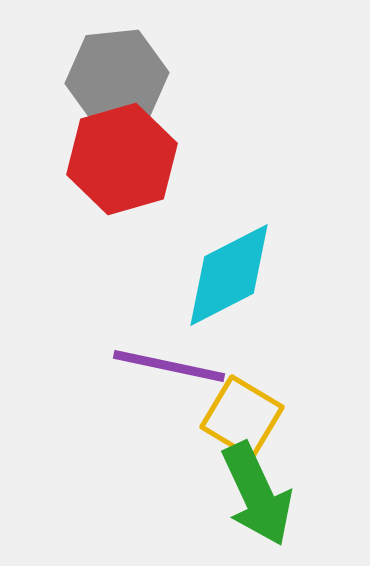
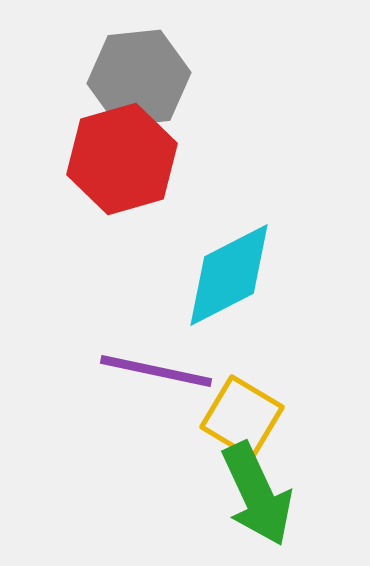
gray hexagon: moved 22 px right
purple line: moved 13 px left, 5 px down
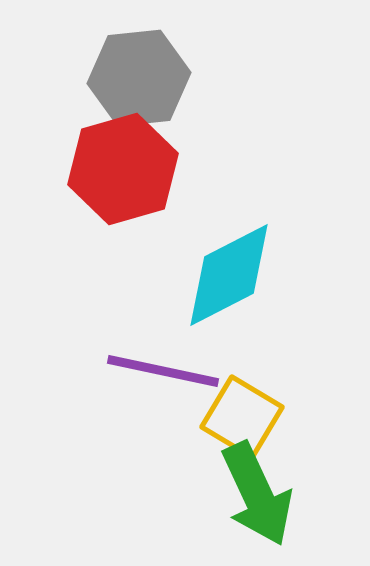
red hexagon: moved 1 px right, 10 px down
purple line: moved 7 px right
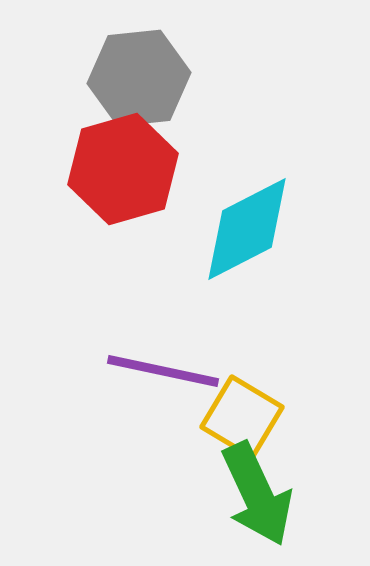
cyan diamond: moved 18 px right, 46 px up
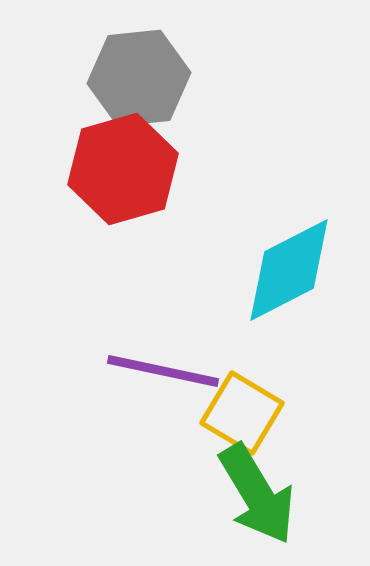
cyan diamond: moved 42 px right, 41 px down
yellow square: moved 4 px up
green arrow: rotated 6 degrees counterclockwise
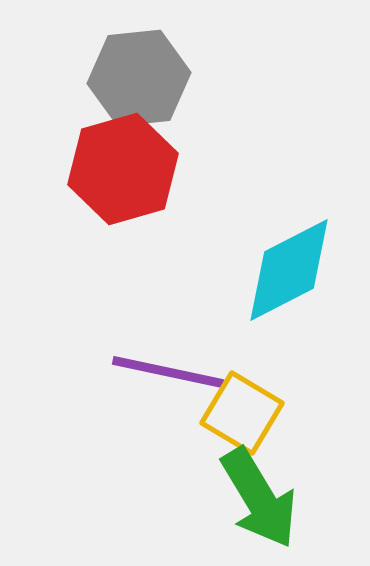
purple line: moved 5 px right, 1 px down
green arrow: moved 2 px right, 4 px down
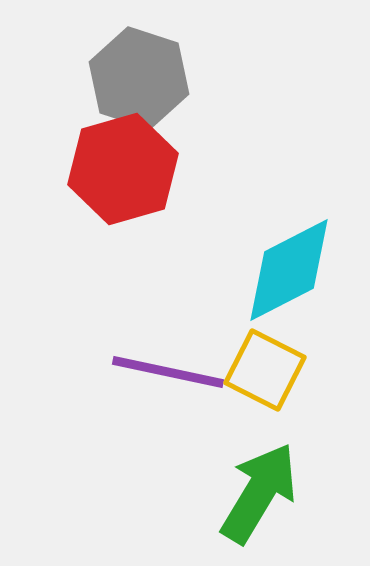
gray hexagon: rotated 24 degrees clockwise
yellow square: moved 23 px right, 43 px up; rotated 4 degrees counterclockwise
green arrow: moved 5 px up; rotated 118 degrees counterclockwise
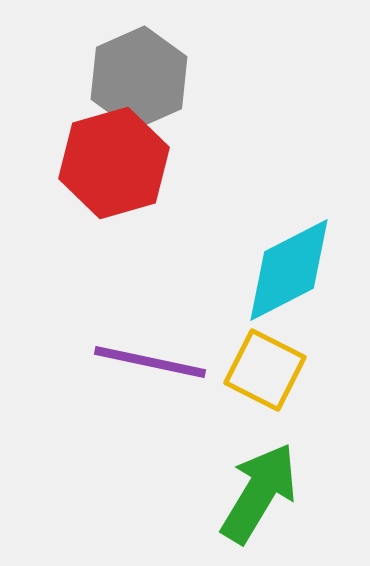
gray hexagon: rotated 18 degrees clockwise
red hexagon: moved 9 px left, 6 px up
purple line: moved 18 px left, 10 px up
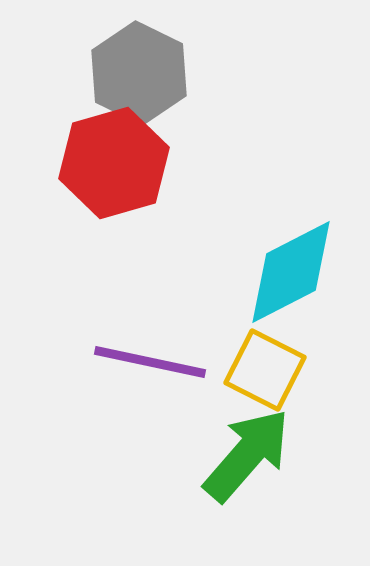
gray hexagon: moved 5 px up; rotated 10 degrees counterclockwise
cyan diamond: moved 2 px right, 2 px down
green arrow: moved 12 px left, 38 px up; rotated 10 degrees clockwise
